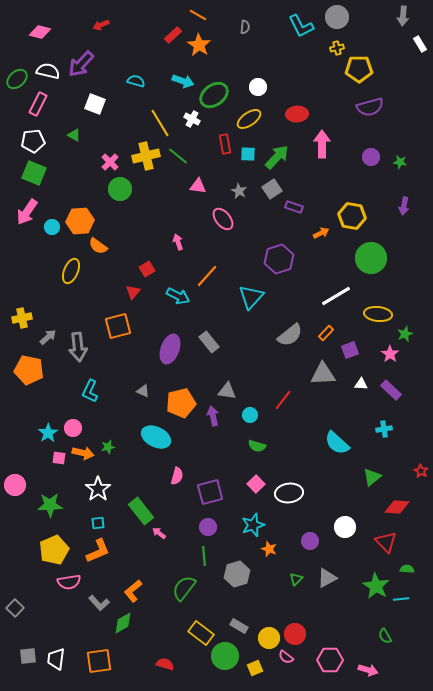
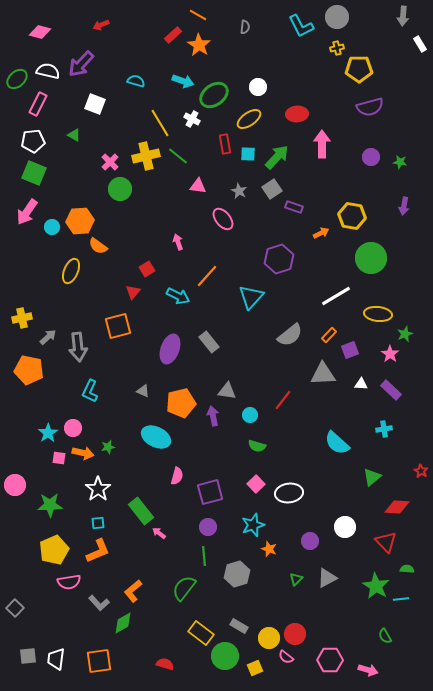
orange rectangle at (326, 333): moved 3 px right, 2 px down
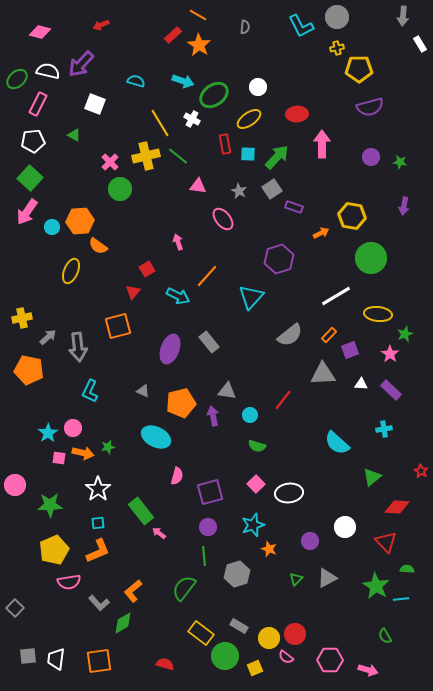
green square at (34, 173): moved 4 px left, 5 px down; rotated 20 degrees clockwise
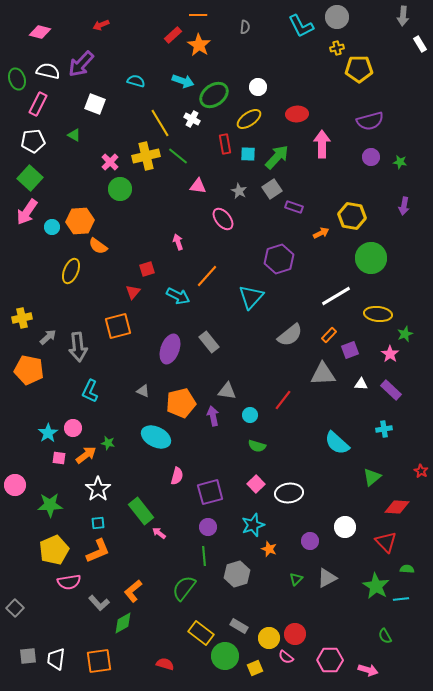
orange line at (198, 15): rotated 30 degrees counterclockwise
green ellipse at (17, 79): rotated 65 degrees counterclockwise
purple semicircle at (370, 107): moved 14 px down
red square at (147, 269): rotated 14 degrees clockwise
green star at (108, 447): moved 4 px up; rotated 24 degrees clockwise
orange arrow at (83, 453): moved 3 px right, 2 px down; rotated 50 degrees counterclockwise
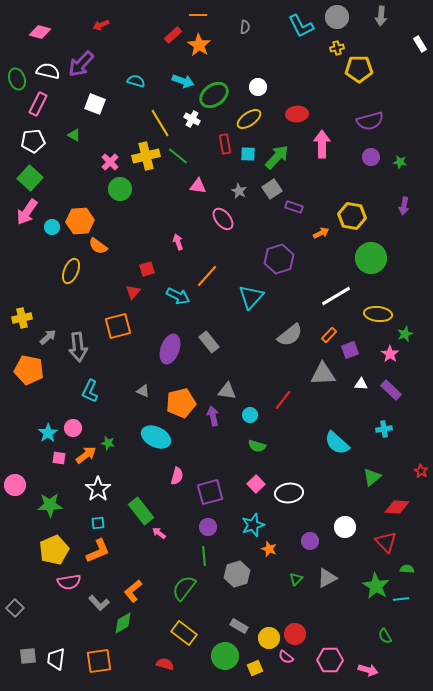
gray arrow at (403, 16): moved 22 px left
yellow rectangle at (201, 633): moved 17 px left
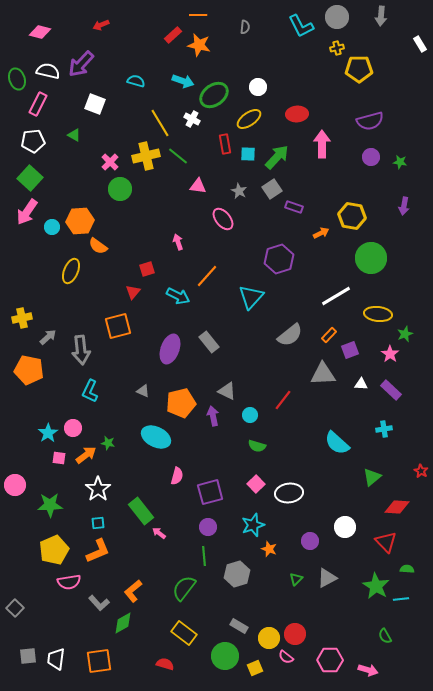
orange star at (199, 45): rotated 20 degrees counterclockwise
gray arrow at (78, 347): moved 3 px right, 3 px down
gray triangle at (227, 391): rotated 18 degrees clockwise
